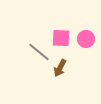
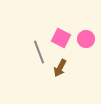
pink square: rotated 24 degrees clockwise
gray line: rotated 30 degrees clockwise
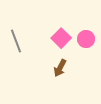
pink square: rotated 18 degrees clockwise
gray line: moved 23 px left, 11 px up
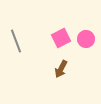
pink square: rotated 18 degrees clockwise
brown arrow: moved 1 px right, 1 px down
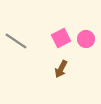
gray line: rotated 35 degrees counterclockwise
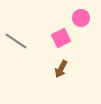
pink circle: moved 5 px left, 21 px up
